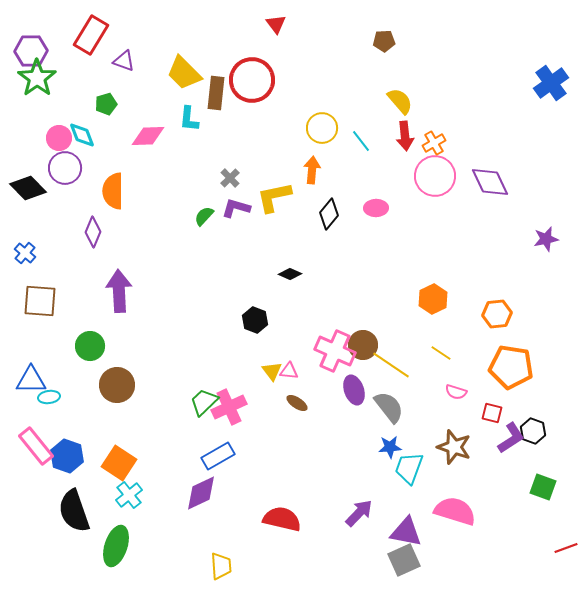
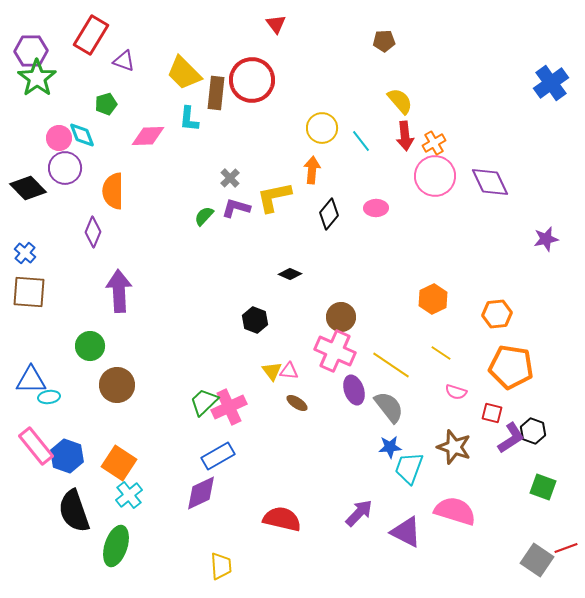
brown square at (40, 301): moved 11 px left, 9 px up
brown circle at (363, 345): moved 22 px left, 28 px up
purple triangle at (406, 532): rotated 16 degrees clockwise
gray square at (404, 560): moved 133 px right; rotated 32 degrees counterclockwise
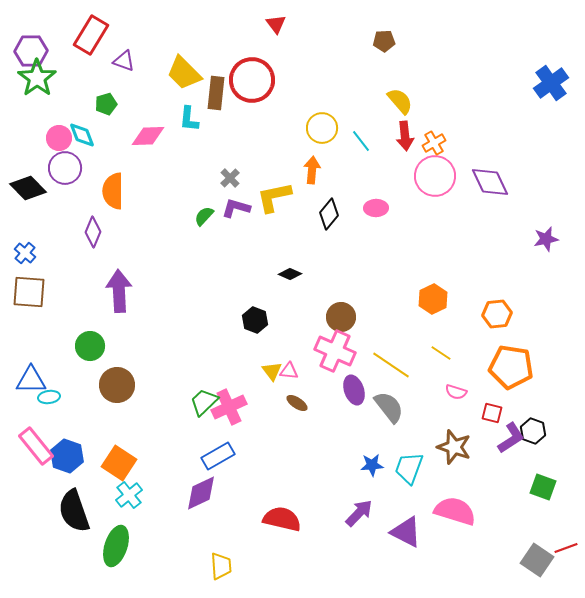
blue star at (390, 447): moved 18 px left, 18 px down
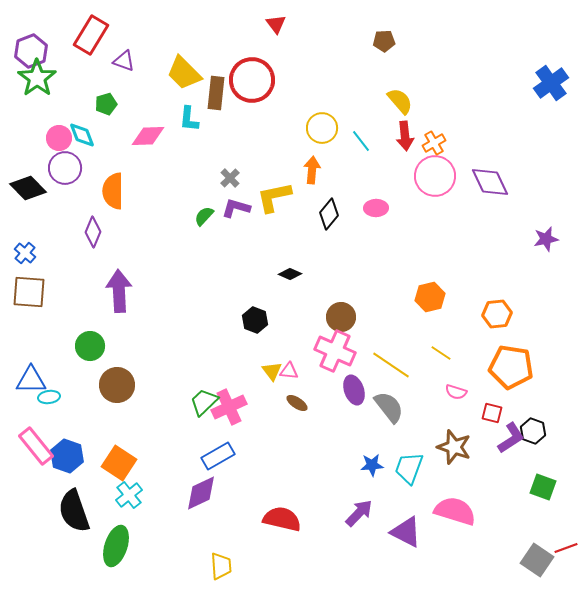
purple hexagon at (31, 51): rotated 20 degrees counterclockwise
orange hexagon at (433, 299): moved 3 px left, 2 px up; rotated 12 degrees clockwise
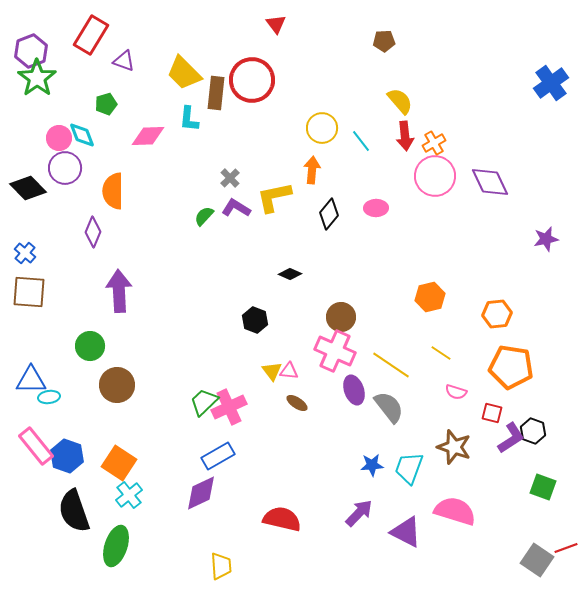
purple L-shape at (236, 208): rotated 16 degrees clockwise
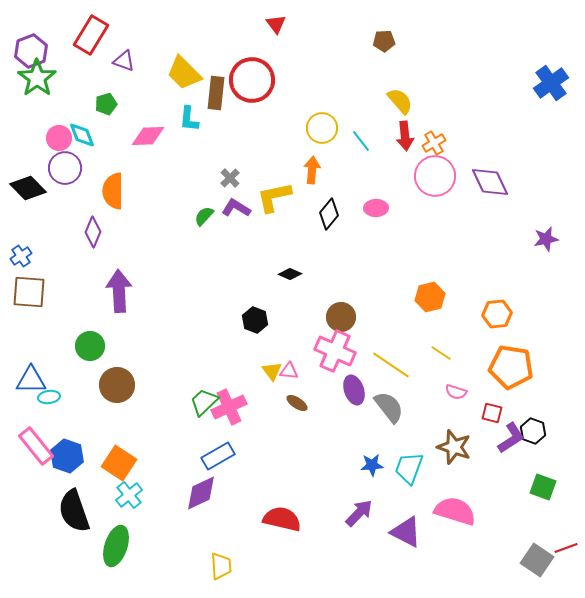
blue cross at (25, 253): moved 4 px left, 3 px down; rotated 15 degrees clockwise
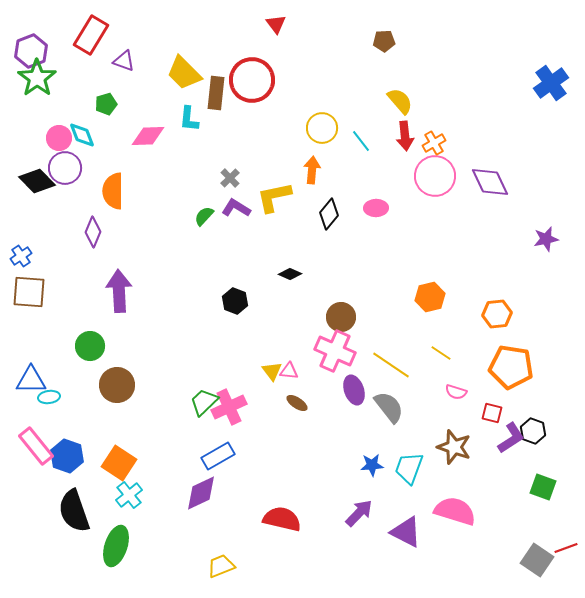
black diamond at (28, 188): moved 9 px right, 7 px up
black hexagon at (255, 320): moved 20 px left, 19 px up
yellow trapezoid at (221, 566): rotated 108 degrees counterclockwise
